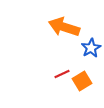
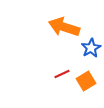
orange square: moved 4 px right
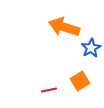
red line: moved 13 px left, 16 px down; rotated 14 degrees clockwise
orange square: moved 6 px left
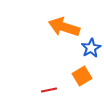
orange square: moved 2 px right, 5 px up
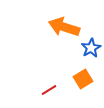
orange square: moved 1 px right, 3 px down
red line: rotated 21 degrees counterclockwise
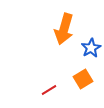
orange arrow: moved 2 px down; rotated 92 degrees counterclockwise
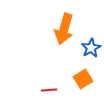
red line: rotated 28 degrees clockwise
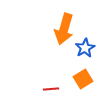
blue star: moved 6 px left
red line: moved 2 px right, 1 px up
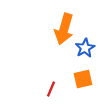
orange square: rotated 18 degrees clockwise
red line: rotated 63 degrees counterclockwise
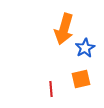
orange square: moved 2 px left
red line: rotated 28 degrees counterclockwise
